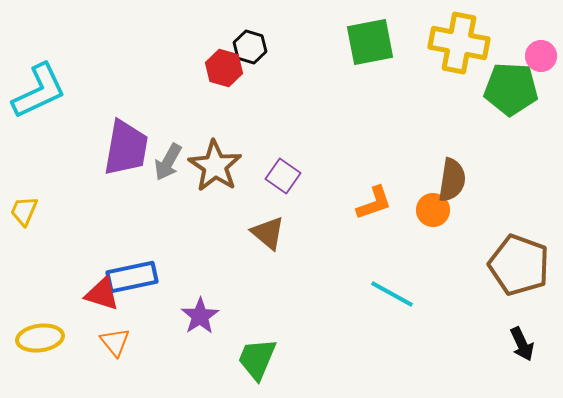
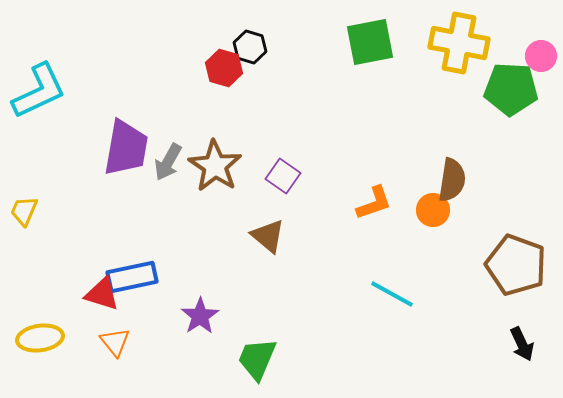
brown triangle: moved 3 px down
brown pentagon: moved 3 px left
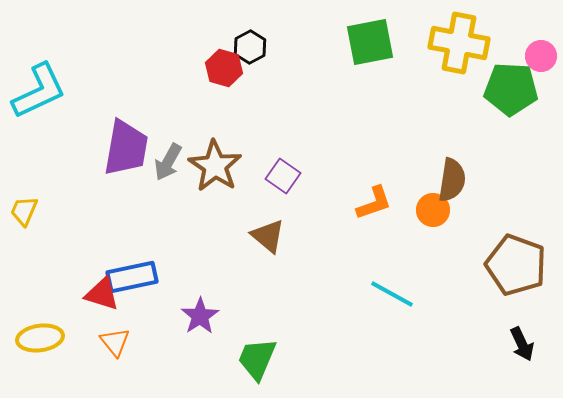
black hexagon: rotated 16 degrees clockwise
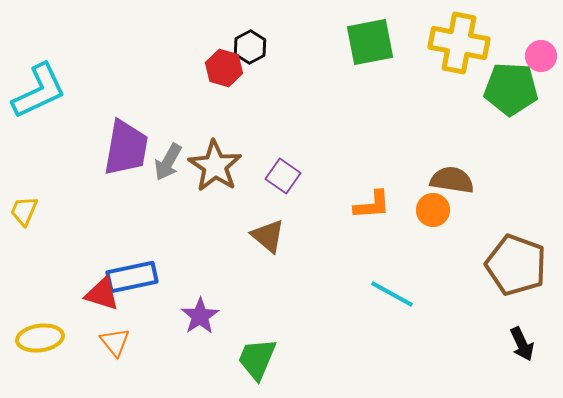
brown semicircle: rotated 90 degrees counterclockwise
orange L-shape: moved 2 px left, 2 px down; rotated 15 degrees clockwise
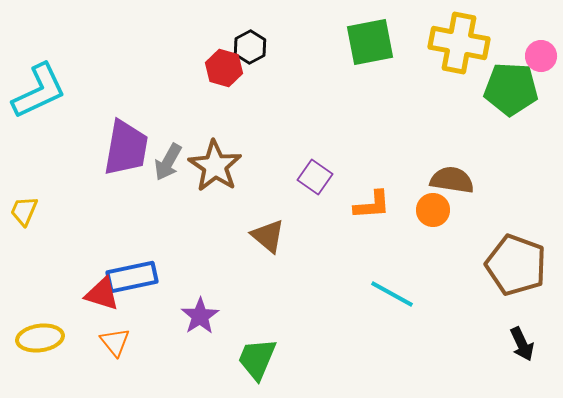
purple square: moved 32 px right, 1 px down
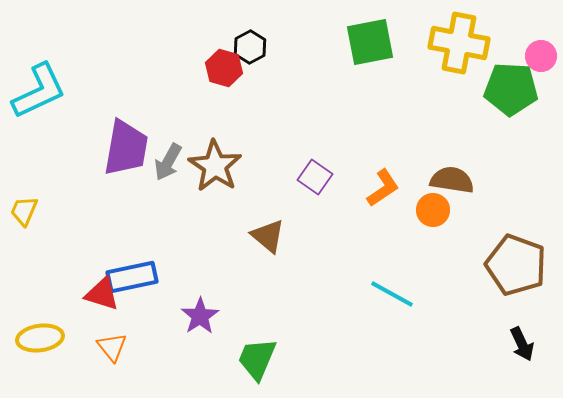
orange L-shape: moved 11 px right, 17 px up; rotated 30 degrees counterclockwise
orange triangle: moved 3 px left, 5 px down
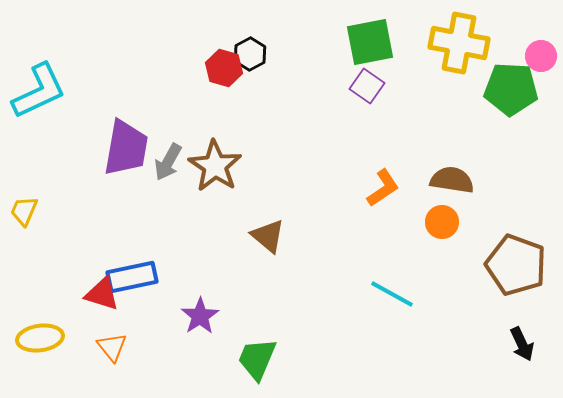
black hexagon: moved 7 px down
purple square: moved 52 px right, 91 px up
orange circle: moved 9 px right, 12 px down
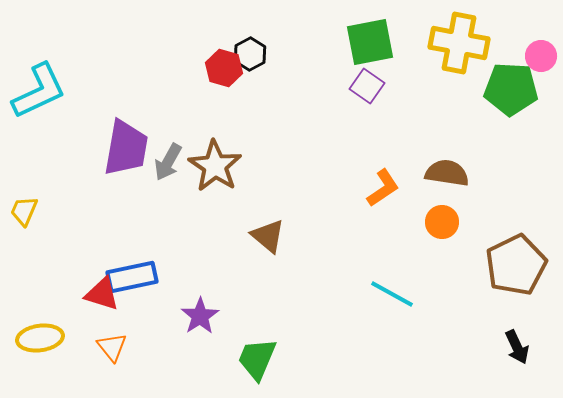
brown semicircle: moved 5 px left, 7 px up
brown pentagon: rotated 26 degrees clockwise
black arrow: moved 5 px left, 3 px down
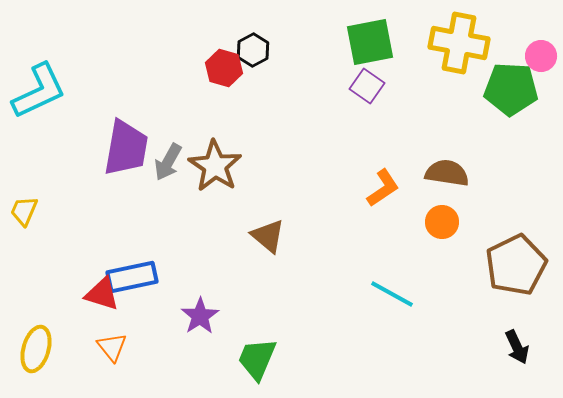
black hexagon: moved 3 px right, 4 px up
yellow ellipse: moved 4 px left, 11 px down; rotated 66 degrees counterclockwise
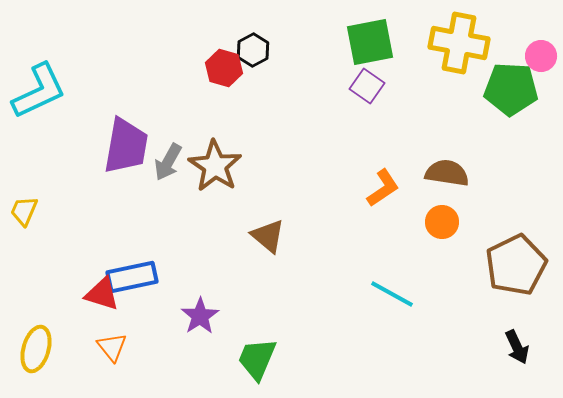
purple trapezoid: moved 2 px up
